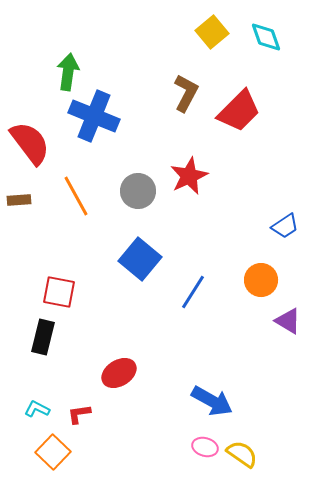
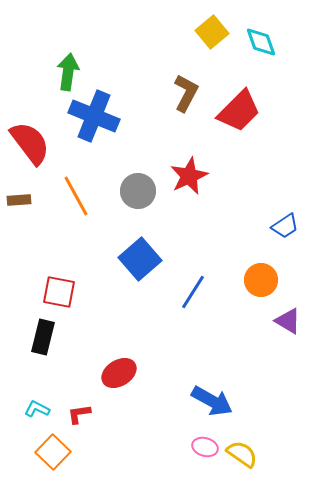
cyan diamond: moved 5 px left, 5 px down
blue square: rotated 9 degrees clockwise
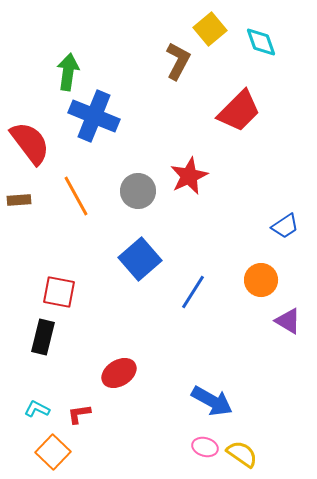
yellow square: moved 2 px left, 3 px up
brown L-shape: moved 8 px left, 32 px up
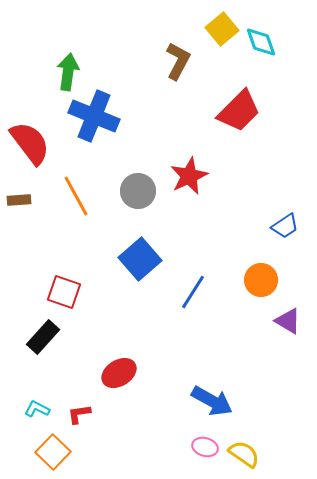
yellow square: moved 12 px right
red square: moved 5 px right; rotated 8 degrees clockwise
black rectangle: rotated 28 degrees clockwise
yellow semicircle: moved 2 px right
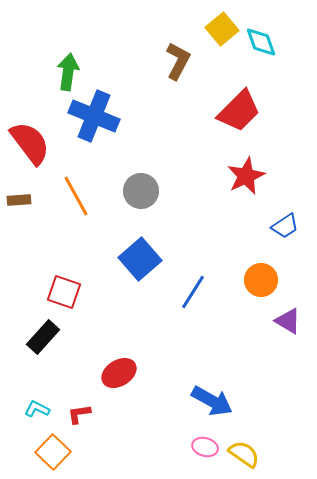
red star: moved 57 px right
gray circle: moved 3 px right
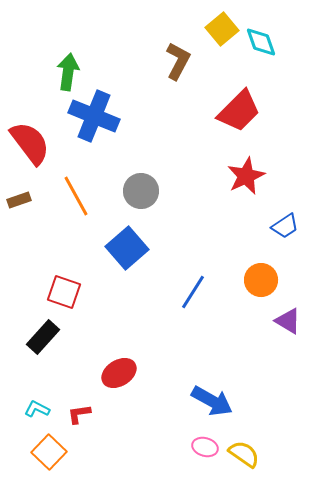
brown rectangle: rotated 15 degrees counterclockwise
blue square: moved 13 px left, 11 px up
orange square: moved 4 px left
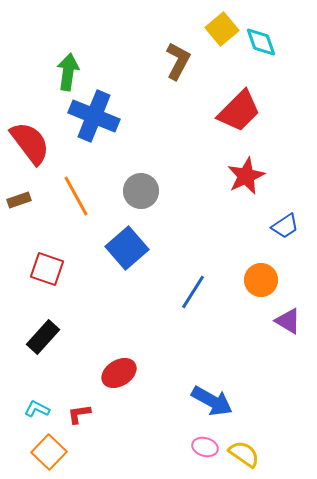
red square: moved 17 px left, 23 px up
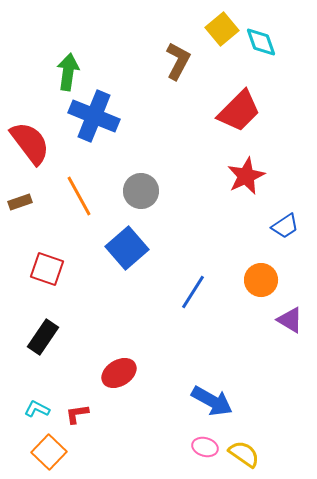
orange line: moved 3 px right
brown rectangle: moved 1 px right, 2 px down
purple triangle: moved 2 px right, 1 px up
black rectangle: rotated 8 degrees counterclockwise
red L-shape: moved 2 px left
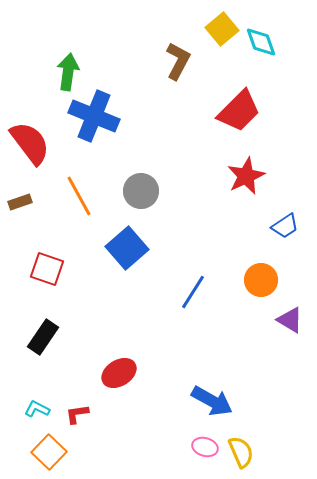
yellow semicircle: moved 3 px left, 2 px up; rotated 32 degrees clockwise
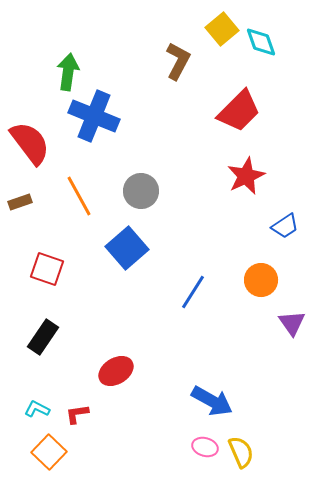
purple triangle: moved 2 px right, 3 px down; rotated 24 degrees clockwise
red ellipse: moved 3 px left, 2 px up
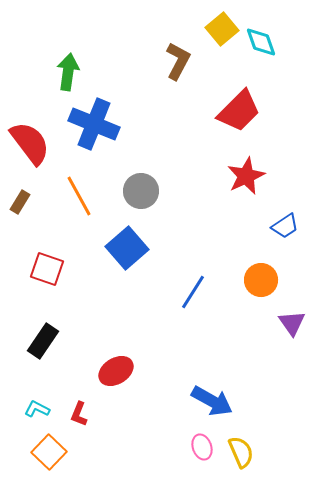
blue cross: moved 8 px down
brown rectangle: rotated 40 degrees counterclockwise
black rectangle: moved 4 px down
red L-shape: moved 2 px right; rotated 60 degrees counterclockwise
pink ellipse: moved 3 px left; rotated 55 degrees clockwise
